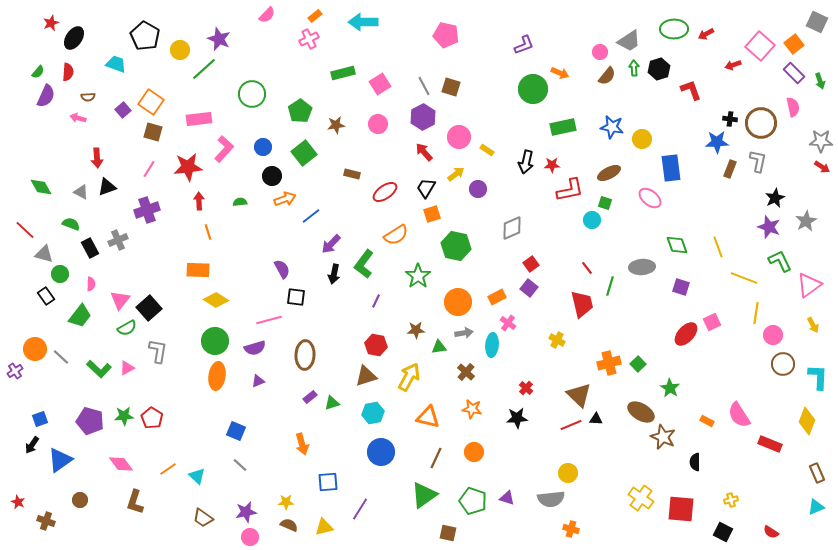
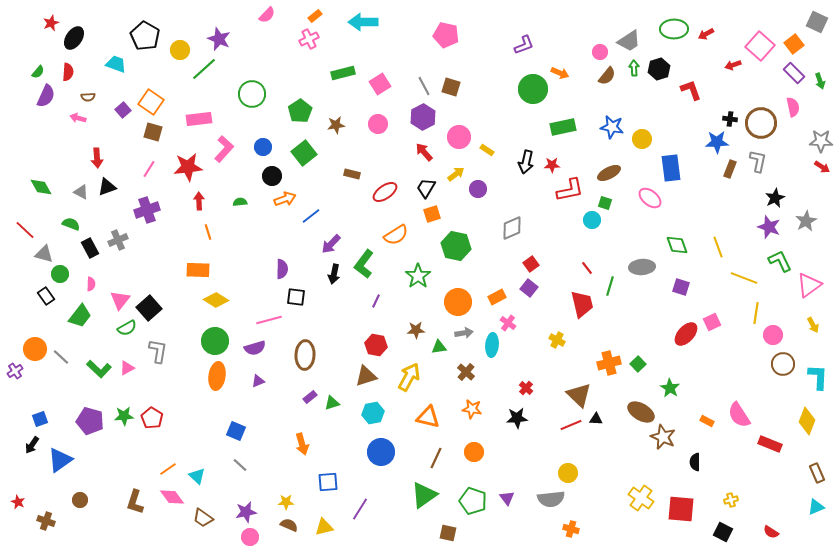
purple semicircle at (282, 269): rotated 30 degrees clockwise
pink diamond at (121, 464): moved 51 px right, 33 px down
purple triangle at (507, 498): rotated 35 degrees clockwise
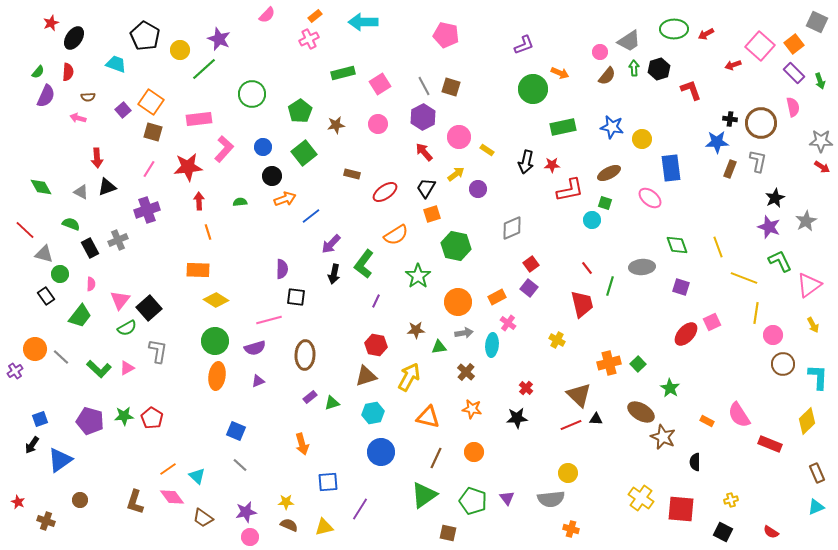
yellow diamond at (807, 421): rotated 24 degrees clockwise
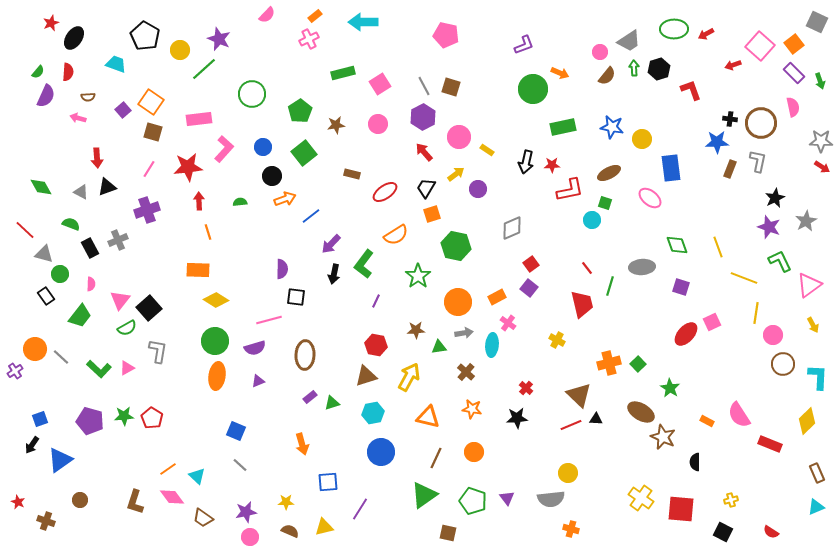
brown semicircle at (289, 525): moved 1 px right, 6 px down
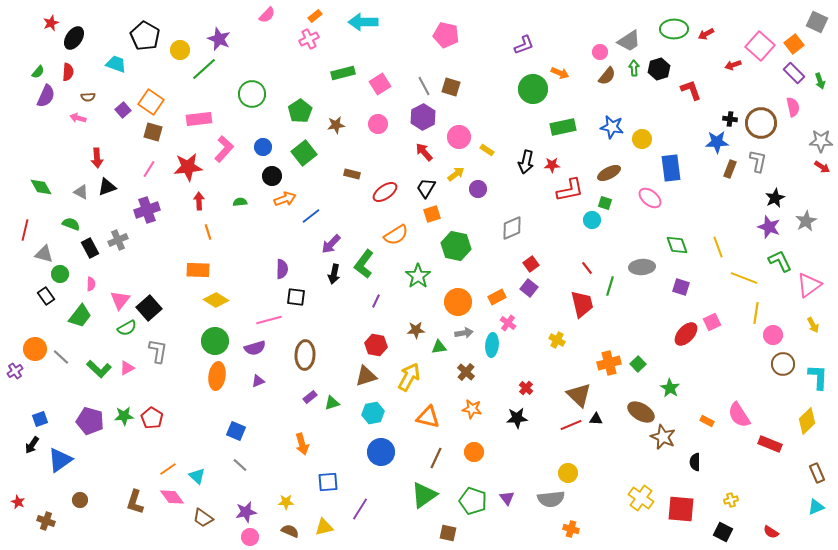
red line at (25, 230): rotated 60 degrees clockwise
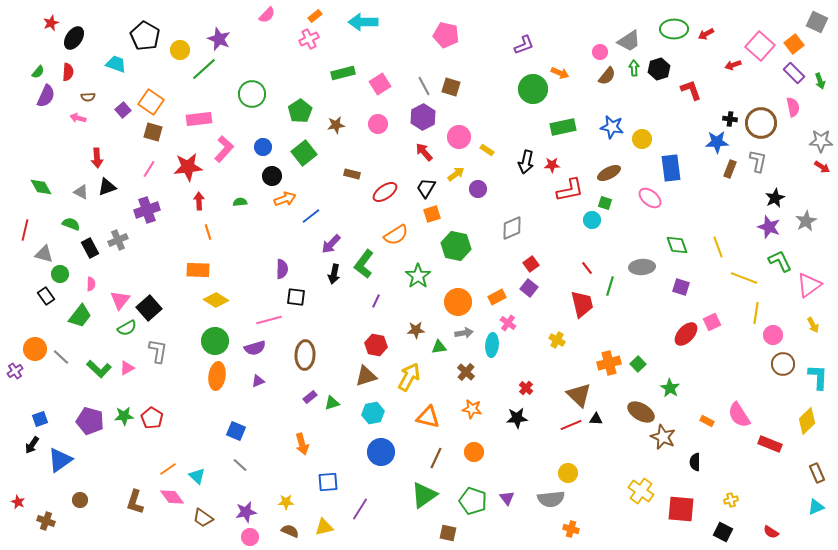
yellow cross at (641, 498): moved 7 px up
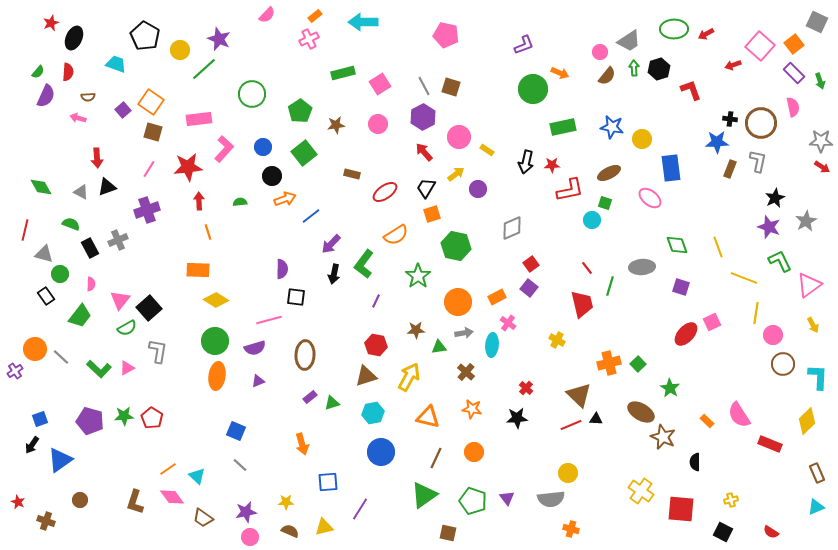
black ellipse at (74, 38): rotated 10 degrees counterclockwise
orange rectangle at (707, 421): rotated 16 degrees clockwise
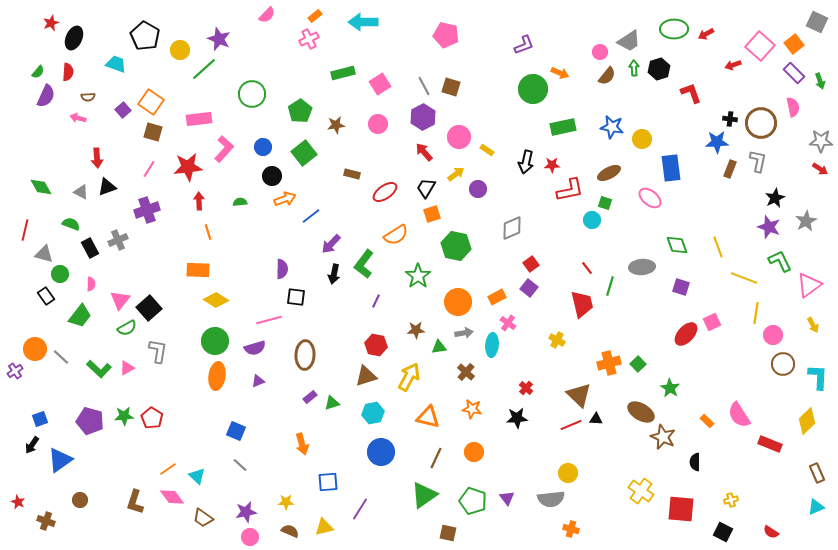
red L-shape at (691, 90): moved 3 px down
red arrow at (822, 167): moved 2 px left, 2 px down
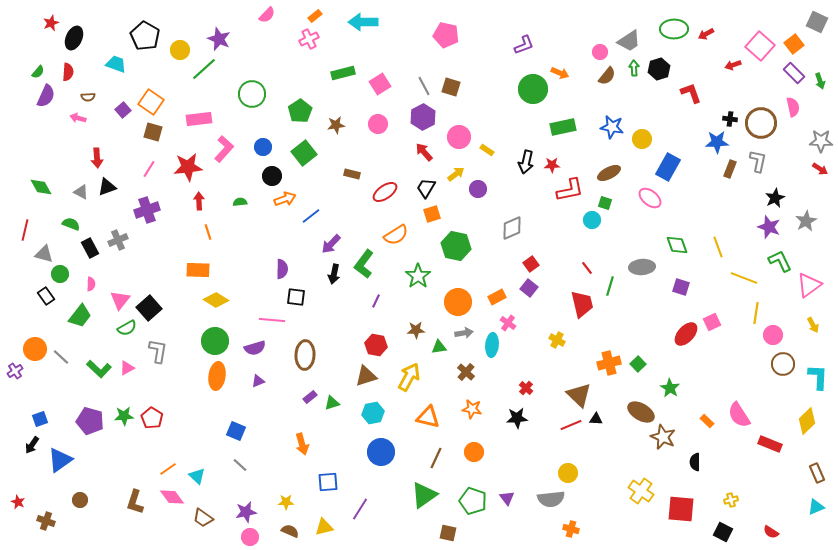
blue rectangle at (671, 168): moved 3 px left, 1 px up; rotated 36 degrees clockwise
pink line at (269, 320): moved 3 px right; rotated 20 degrees clockwise
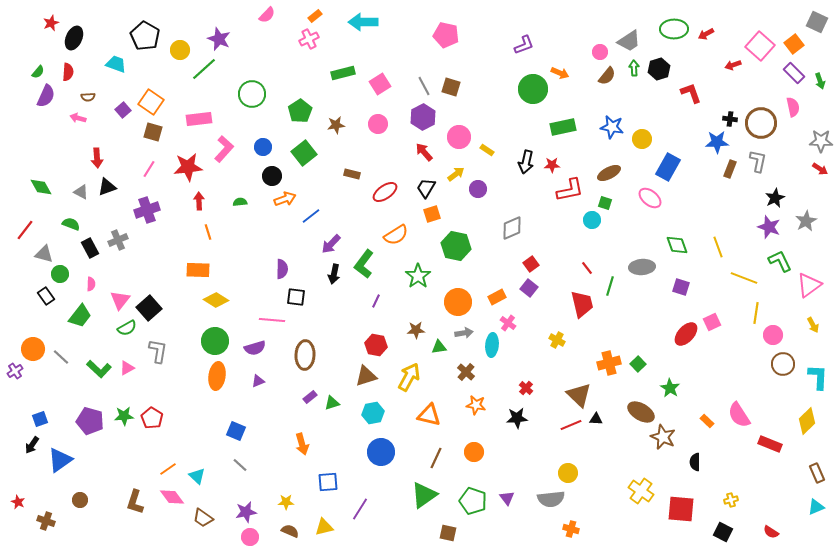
red line at (25, 230): rotated 25 degrees clockwise
orange circle at (35, 349): moved 2 px left
orange star at (472, 409): moved 4 px right, 4 px up
orange triangle at (428, 417): moved 1 px right, 2 px up
